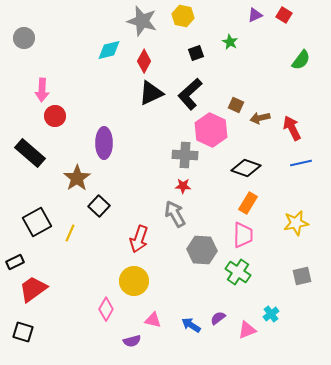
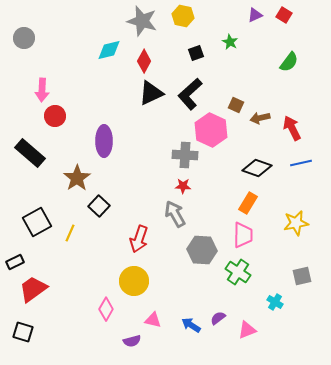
green semicircle at (301, 60): moved 12 px left, 2 px down
purple ellipse at (104, 143): moved 2 px up
black diamond at (246, 168): moved 11 px right
cyan cross at (271, 314): moved 4 px right, 12 px up; rotated 21 degrees counterclockwise
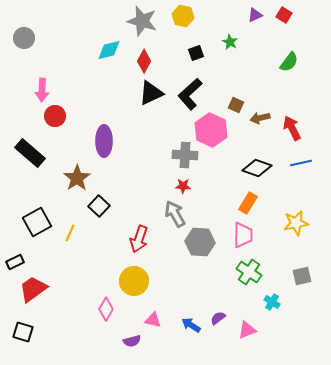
gray hexagon at (202, 250): moved 2 px left, 8 px up
green cross at (238, 272): moved 11 px right
cyan cross at (275, 302): moved 3 px left
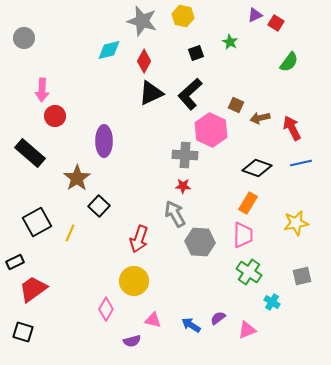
red square at (284, 15): moved 8 px left, 8 px down
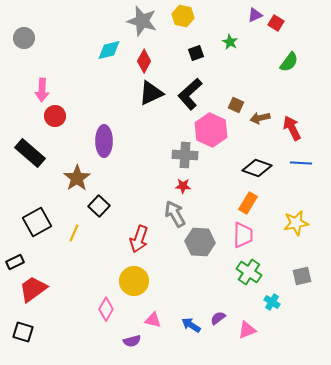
blue line at (301, 163): rotated 15 degrees clockwise
yellow line at (70, 233): moved 4 px right
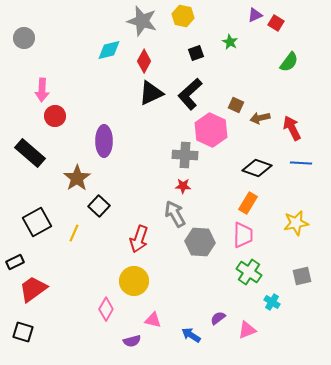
blue arrow at (191, 325): moved 10 px down
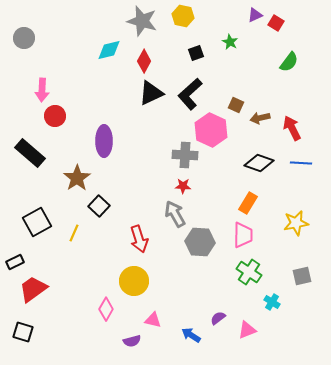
black diamond at (257, 168): moved 2 px right, 5 px up
red arrow at (139, 239): rotated 36 degrees counterclockwise
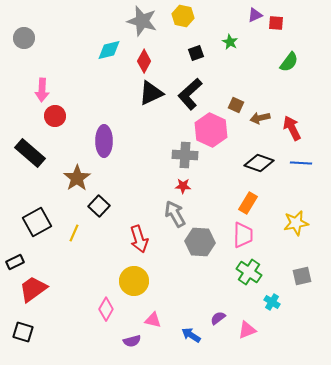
red square at (276, 23): rotated 28 degrees counterclockwise
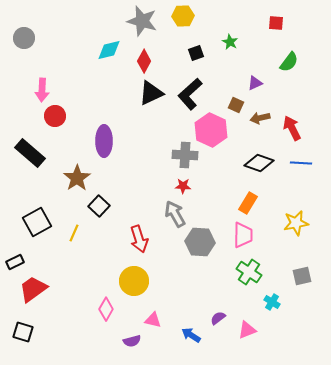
purple triangle at (255, 15): moved 68 px down
yellow hexagon at (183, 16): rotated 15 degrees counterclockwise
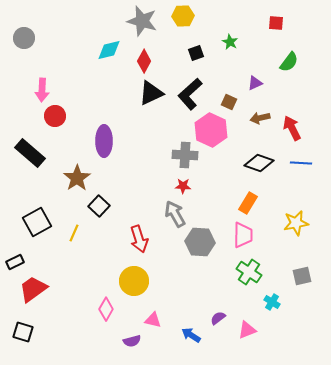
brown square at (236, 105): moved 7 px left, 3 px up
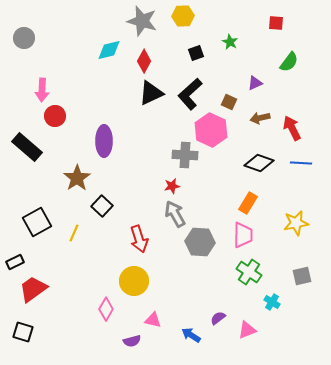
black rectangle at (30, 153): moved 3 px left, 6 px up
red star at (183, 186): moved 11 px left; rotated 14 degrees counterclockwise
black square at (99, 206): moved 3 px right
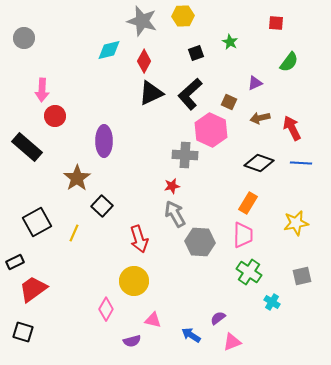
pink triangle at (247, 330): moved 15 px left, 12 px down
